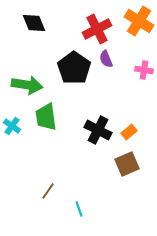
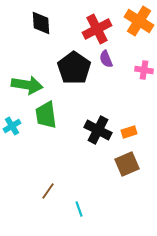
black diamond: moved 7 px right; rotated 20 degrees clockwise
green trapezoid: moved 2 px up
cyan cross: rotated 24 degrees clockwise
orange rectangle: rotated 21 degrees clockwise
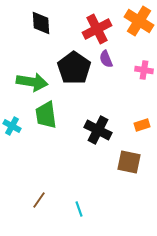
green arrow: moved 5 px right, 3 px up
cyan cross: rotated 30 degrees counterclockwise
orange rectangle: moved 13 px right, 7 px up
brown square: moved 2 px right, 2 px up; rotated 35 degrees clockwise
brown line: moved 9 px left, 9 px down
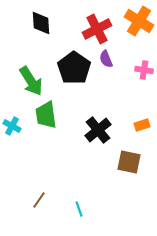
green arrow: moved 1 px left, 1 px up; rotated 48 degrees clockwise
black cross: rotated 24 degrees clockwise
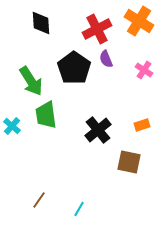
pink cross: rotated 24 degrees clockwise
cyan cross: rotated 12 degrees clockwise
cyan line: rotated 49 degrees clockwise
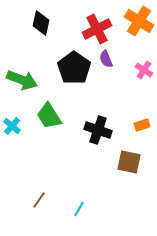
black diamond: rotated 15 degrees clockwise
green arrow: moved 9 px left, 1 px up; rotated 36 degrees counterclockwise
green trapezoid: moved 3 px right, 1 px down; rotated 24 degrees counterclockwise
black cross: rotated 32 degrees counterclockwise
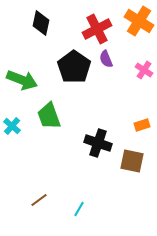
black pentagon: moved 1 px up
green trapezoid: rotated 12 degrees clockwise
black cross: moved 13 px down
brown square: moved 3 px right, 1 px up
brown line: rotated 18 degrees clockwise
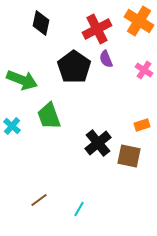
black cross: rotated 32 degrees clockwise
brown square: moved 3 px left, 5 px up
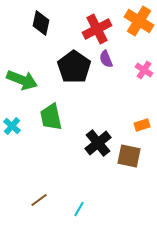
green trapezoid: moved 2 px right, 1 px down; rotated 8 degrees clockwise
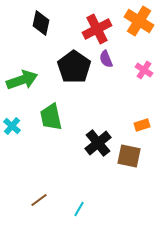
green arrow: rotated 40 degrees counterclockwise
